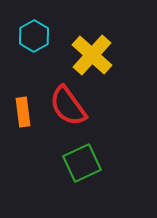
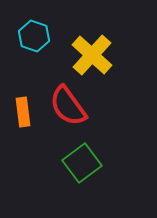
cyan hexagon: rotated 12 degrees counterclockwise
green square: rotated 12 degrees counterclockwise
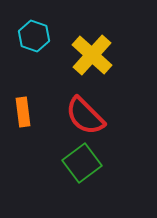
red semicircle: moved 17 px right, 10 px down; rotated 9 degrees counterclockwise
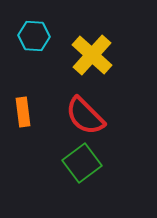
cyan hexagon: rotated 16 degrees counterclockwise
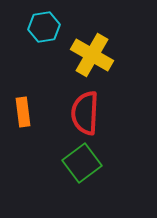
cyan hexagon: moved 10 px right, 9 px up; rotated 12 degrees counterclockwise
yellow cross: rotated 12 degrees counterclockwise
red semicircle: moved 3 px up; rotated 48 degrees clockwise
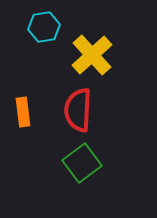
yellow cross: rotated 18 degrees clockwise
red semicircle: moved 7 px left, 3 px up
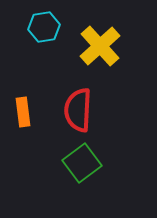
yellow cross: moved 8 px right, 9 px up
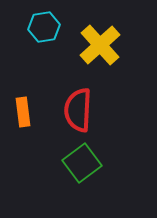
yellow cross: moved 1 px up
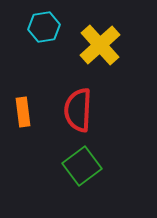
green square: moved 3 px down
